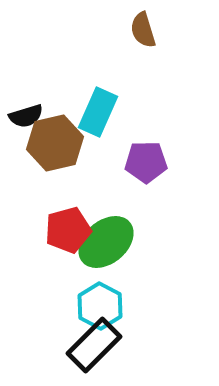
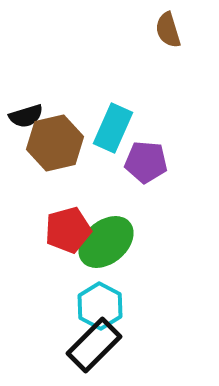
brown semicircle: moved 25 px right
cyan rectangle: moved 15 px right, 16 px down
purple pentagon: rotated 6 degrees clockwise
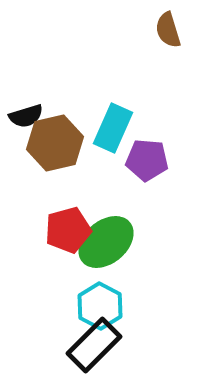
purple pentagon: moved 1 px right, 2 px up
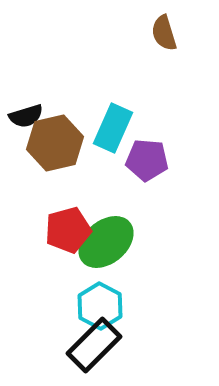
brown semicircle: moved 4 px left, 3 px down
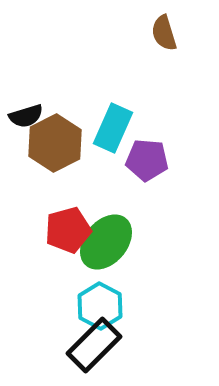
brown hexagon: rotated 14 degrees counterclockwise
green ellipse: rotated 10 degrees counterclockwise
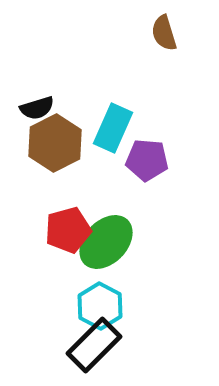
black semicircle: moved 11 px right, 8 px up
green ellipse: rotated 4 degrees clockwise
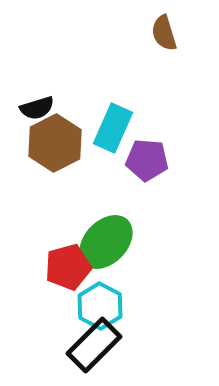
red pentagon: moved 37 px down
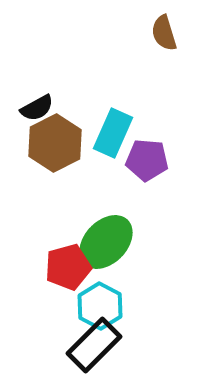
black semicircle: rotated 12 degrees counterclockwise
cyan rectangle: moved 5 px down
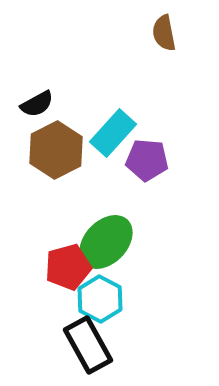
brown semicircle: rotated 6 degrees clockwise
black semicircle: moved 4 px up
cyan rectangle: rotated 18 degrees clockwise
brown hexagon: moved 1 px right, 7 px down
cyan hexagon: moved 7 px up
black rectangle: moved 6 px left; rotated 74 degrees counterclockwise
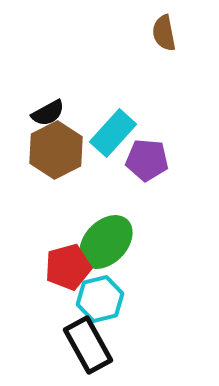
black semicircle: moved 11 px right, 9 px down
cyan hexagon: rotated 18 degrees clockwise
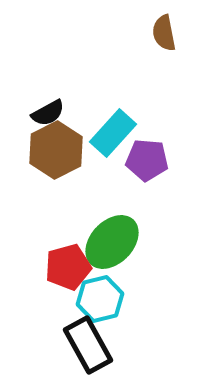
green ellipse: moved 6 px right
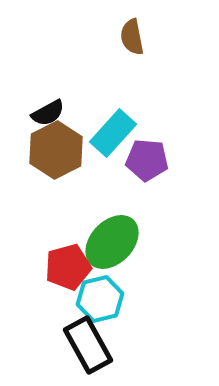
brown semicircle: moved 32 px left, 4 px down
